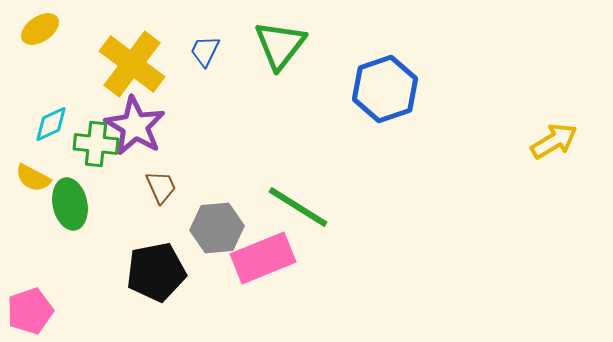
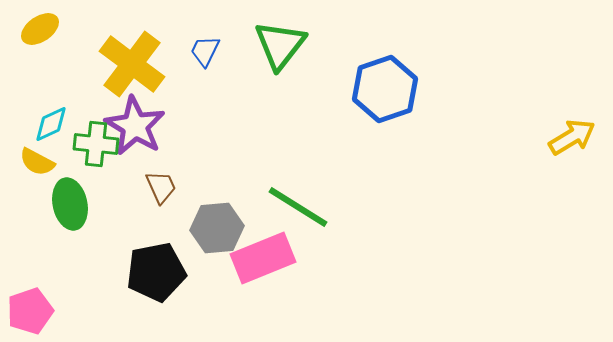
yellow arrow: moved 18 px right, 4 px up
yellow semicircle: moved 4 px right, 16 px up
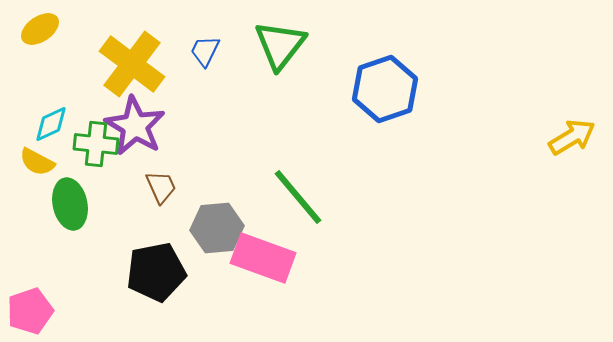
green line: moved 10 px up; rotated 18 degrees clockwise
pink rectangle: rotated 42 degrees clockwise
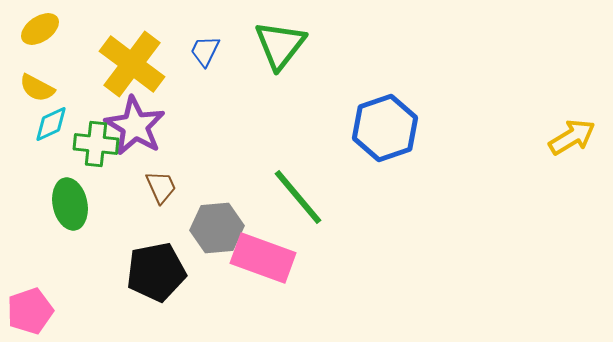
blue hexagon: moved 39 px down
yellow semicircle: moved 74 px up
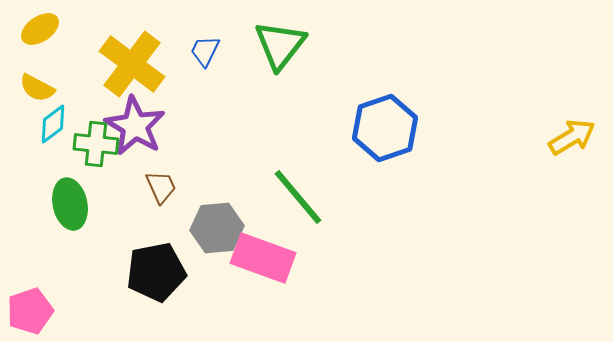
cyan diamond: moved 2 px right; rotated 12 degrees counterclockwise
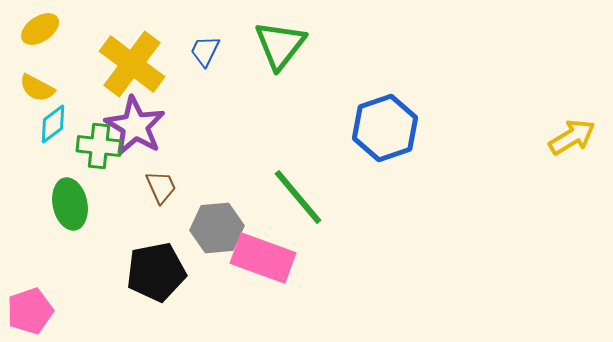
green cross: moved 3 px right, 2 px down
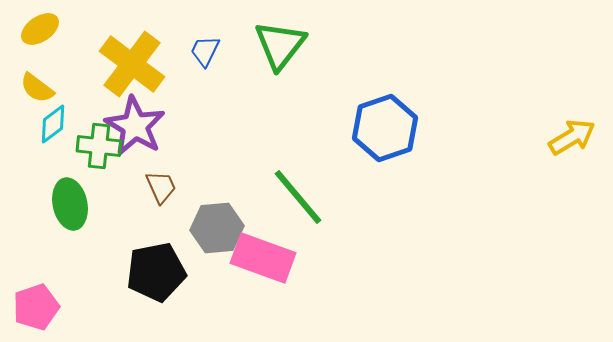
yellow semicircle: rotated 9 degrees clockwise
pink pentagon: moved 6 px right, 4 px up
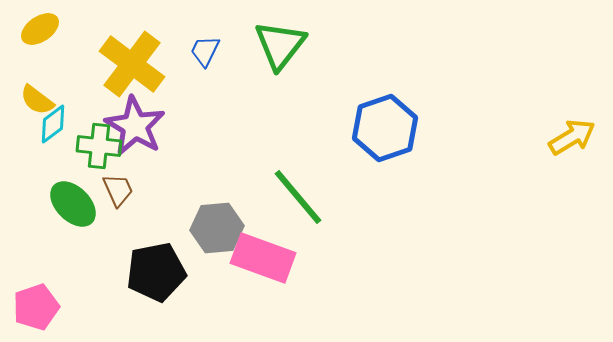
yellow semicircle: moved 12 px down
brown trapezoid: moved 43 px left, 3 px down
green ellipse: moved 3 px right; rotated 33 degrees counterclockwise
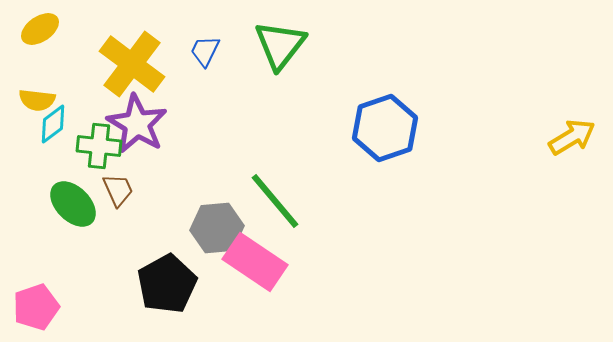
yellow semicircle: rotated 30 degrees counterclockwise
purple star: moved 2 px right, 2 px up
green line: moved 23 px left, 4 px down
pink rectangle: moved 8 px left, 4 px down; rotated 14 degrees clockwise
black pentagon: moved 11 px right, 12 px down; rotated 18 degrees counterclockwise
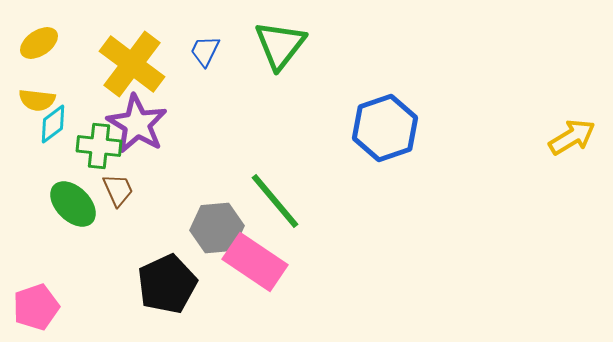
yellow ellipse: moved 1 px left, 14 px down
black pentagon: rotated 4 degrees clockwise
